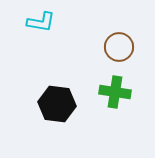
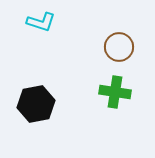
cyan L-shape: rotated 8 degrees clockwise
black hexagon: moved 21 px left; rotated 18 degrees counterclockwise
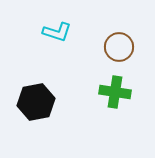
cyan L-shape: moved 16 px right, 10 px down
black hexagon: moved 2 px up
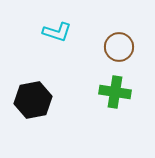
black hexagon: moved 3 px left, 2 px up
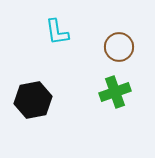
cyan L-shape: rotated 64 degrees clockwise
green cross: rotated 28 degrees counterclockwise
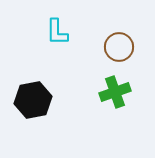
cyan L-shape: rotated 8 degrees clockwise
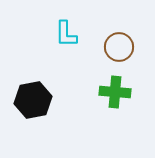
cyan L-shape: moved 9 px right, 2 px down
green cross: rotated 24 degrees clockwise
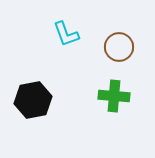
cyan L-shape: rotated 20 degrees counterclockwise
green cross: moved 1 px left, 4 px down
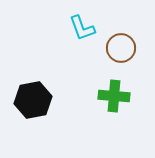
cyan L-shape: moved 16 px right, 6 px up
brown circle: moved 2 px right, 1 px down
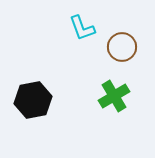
brown circle: moved 1 px right, 1 px up
green cross: rotated 36 degrees counterclockwise
